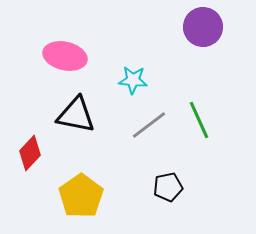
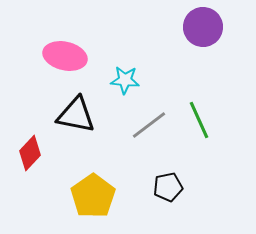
cyan star: moved 8 px left
yellow pentagon: moved 12 px right
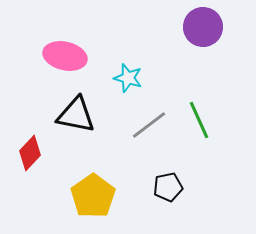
cyan star: moved 3 px right, 2 px up; rotated 12 degrees clockwise
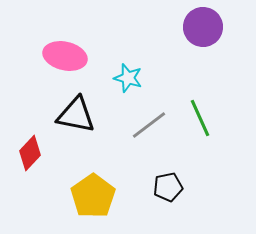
green line: moved 1 px right, 2 px up
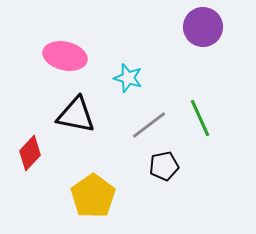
black pentagon: moved 4 px left, 21 px up
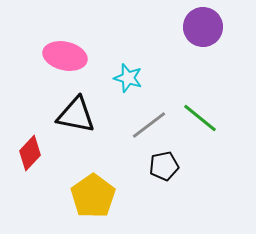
green line: rotated 27 degrees counterclockwise
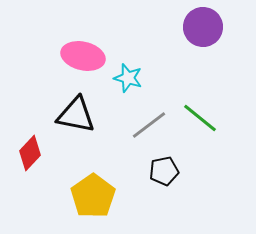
pink ellipse: moved 18 px right
black pentagon: moved 5 px down
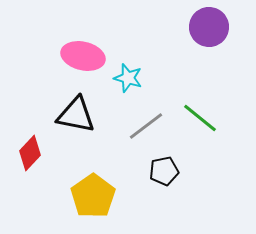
purple circle: moved 6 px right
gray line: moved 3 px left, 1 px down
